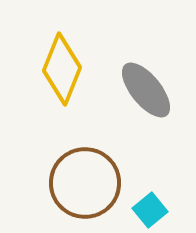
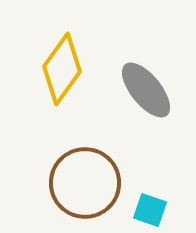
yellow diamond: rotated 14 degrees clockwise
cyan square: rotated 32 degrees counterclockwise
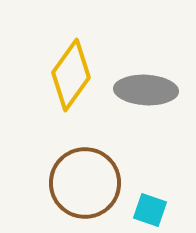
yellow diamond: moved 9 px right, 6 px down
gray ellipse: rotated 48 degrees counterclockwise
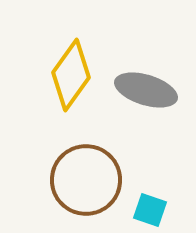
gray ellipse: rotated 14 degrees clockwise
brown circle: moved 1 px right, 3 px up
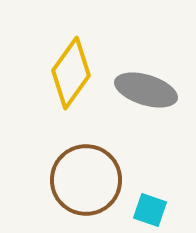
yellow diamond: moved 2 px up
